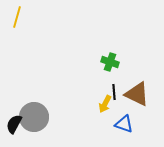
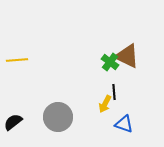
yellow line: moved 43 px down; rotated 70 degrees clockwise
green cross: rotated 18 degrees clockwise
brown triangle: moved 10 px left, 38 px up
gray circle: moved 24 px right
black semicircle: moved 1 px left, 2 px up; rotated 24 degrees clockwise
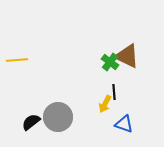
black semicircle: moved 18 px right
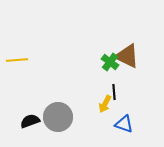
black semicircle: moved 1 px left, 1 px up; rotated 18 degrees clockwise
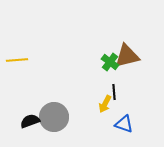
brown triangle: rotated 40 degrees counterclockwise
gray circle: moved 4 px left
